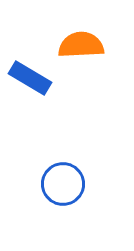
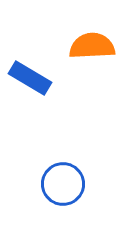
orange semicircle: moved 11 px right, 1 px down
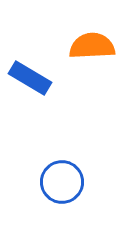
blue circle: moved 1 px left, 2 px up
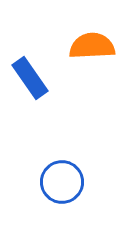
blue rectangle: rotated 24 degrees clockwise
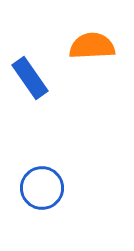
blue circle: moved 20 px left, 6 px down
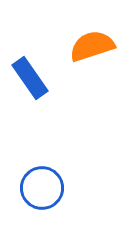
orange semicircle: rotated 15 degrees counterclockwise
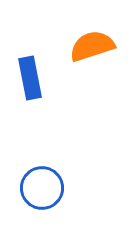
blue rectangle: rotated 24 degrees clockwise
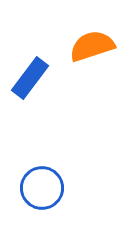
blue rectangle: rotated 48 degrees clockwise
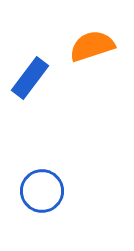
blue circle: moved 3 px down
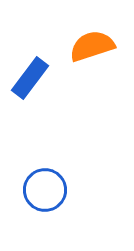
blue circle: moved 3 px right, 1 px up
